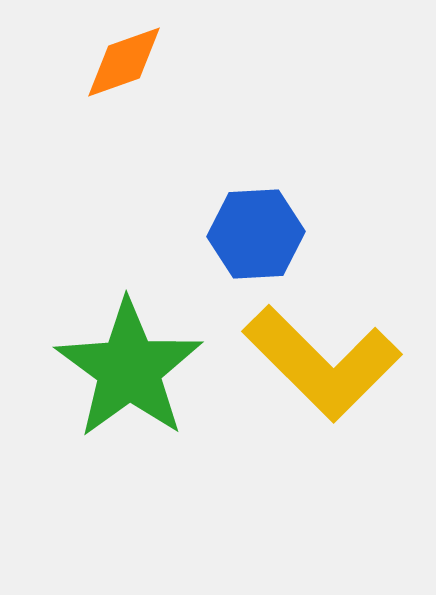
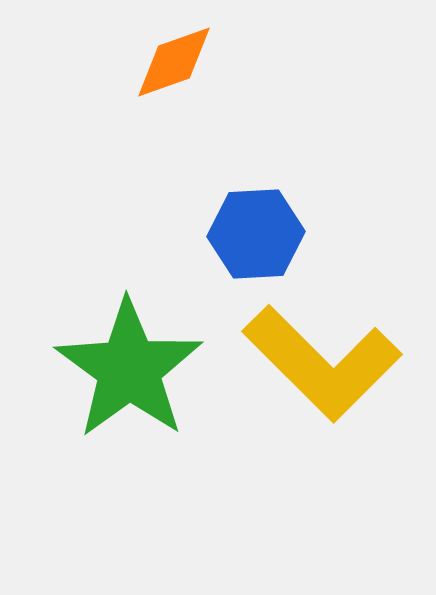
orange diamond: moved 50 px right
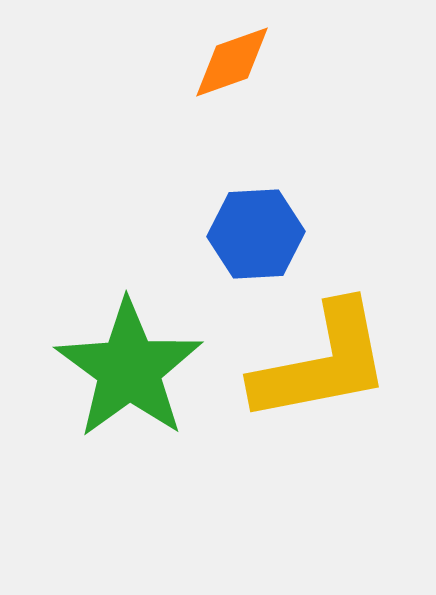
orange diamond: moved 58 px right
yellow L-shape: rotated 56 degrees counterclockwise
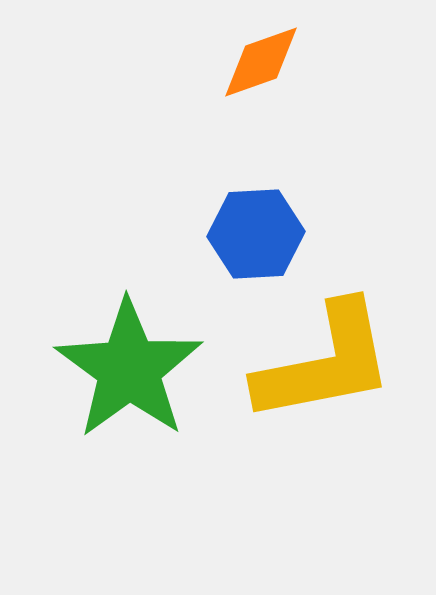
orange diamond: moved 29 px right
yellow L-shape: moved 3 px right
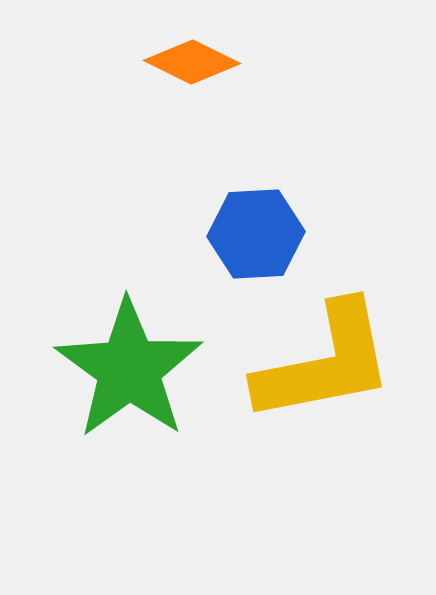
orange diamond: moved 69 px left; rotated 46 degrees clockwise
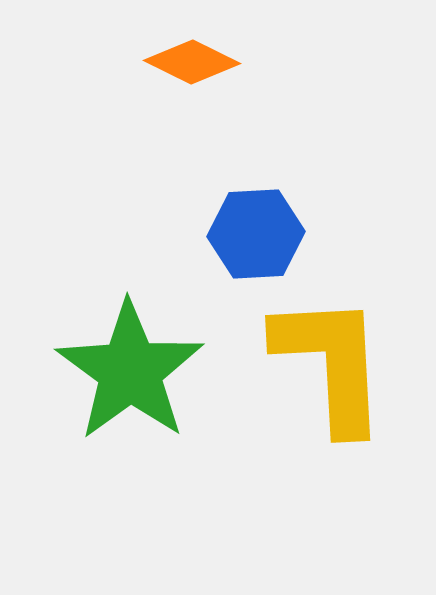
yellow L-shape: moved 6 px right; rotated 82 degrees counterclockwise
green star: moved 1 px right, 2 px down
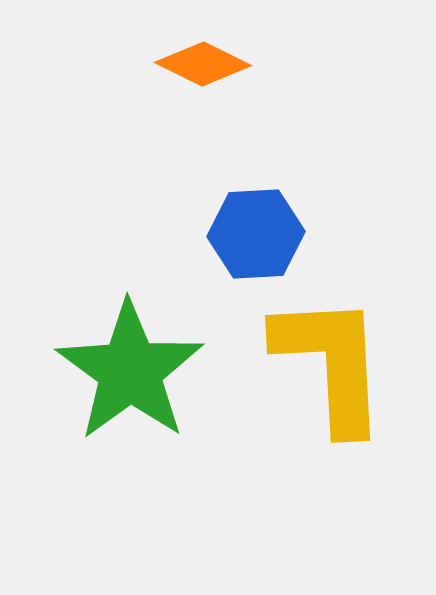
orange diamond: moved 11 px right, 2 px down
